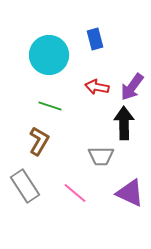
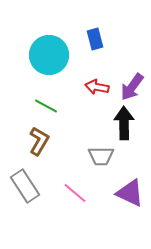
green line: moved 4 px left; rotated 10 degrees clockwise
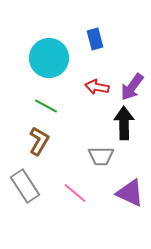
cyan circle: moved 3 px down
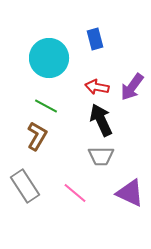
black arrow: moved 23 px left, 3 px up; rotated 24 degrees counterclockwise
brown L-shape: moved 2 px left, 5 px up
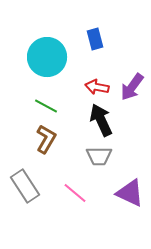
cyan circle: moved 2 px left, 1 px up
brown L-shape: moved 9 px right, 3 px down
gray trapezoid: moved 2 px left
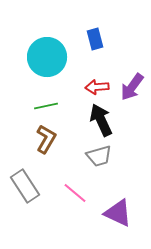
red arrow: rotated 15 degrees counterclockwise
green line: rotated 40 degrees counterclockwise
gray trapezoid: rotated 16 degrees counterclockwise
purple triangle: moved 12 px left, 20 px down
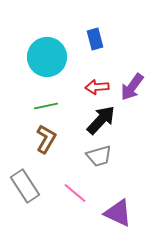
black arrow: rotated 68 degrees clockwise
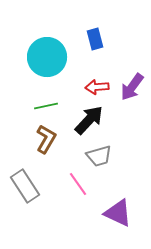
black arrow: moved 12 px left
pink line: moved 3 px right, 9 px up; rotated 15 degrees clockwise
